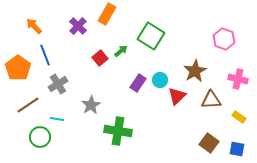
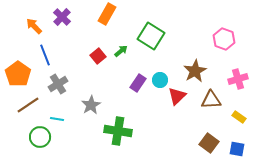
purple cross: moved 16 px left, 9 px up
red square: moved 2 px left, 2 px up
orange pentagon: moved 6 px down
pink cross: rotated 30 degrees counterclockwise
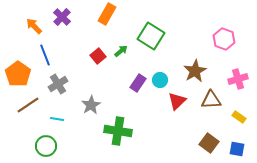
red triangle: moved 5 px down
green circle: moved 6 px right, 9 px down
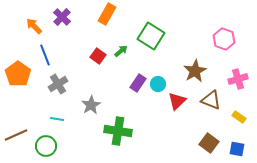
red square: rotated 14 degrees counterclockwise
cyan circle: moved 2 px left, 4 px down
brown triangle: rotated 25 degrees clockwise
brown line: moved 12 px left, 30 px down; rotated 10 degrees clockwise
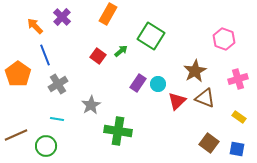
orange rectangle: moved 1 px right
orange arrow: moved 1 px right
brown triangle: moved 6 px left, 2 px up
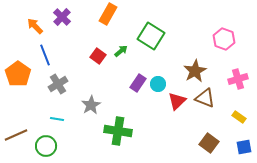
blue square: moved 7 px right, 2 px up; rotated 21 degrees counterclockwise
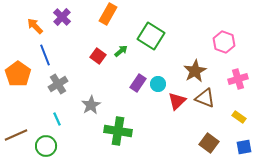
pink hexagon: moved 3 px down
cyan line: rotated 56 degrees clockwise
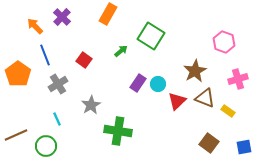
red square: moved 14 px left, 4 px down
yellow rectangle: moved 11 px left, 6 px up
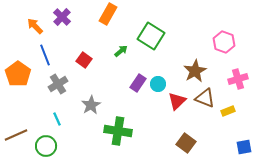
yellow rectangle: rotated 56 degrees counterclockwise
brown square: moved 23 px left
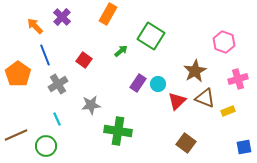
gray star: rotated 24 degrees clockwise
